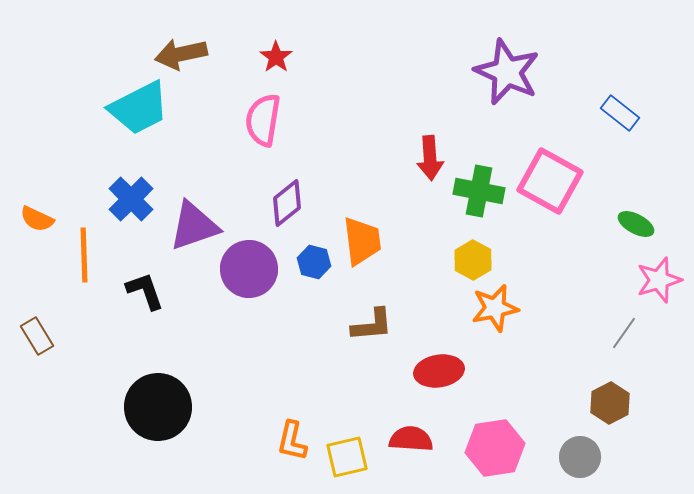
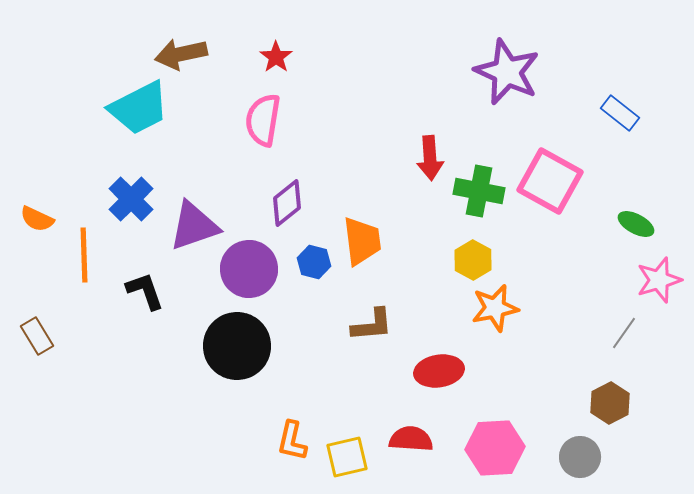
black circle: moved 79 px right, 61 px up
pink hexagon: rotated 6 degrees clockwise
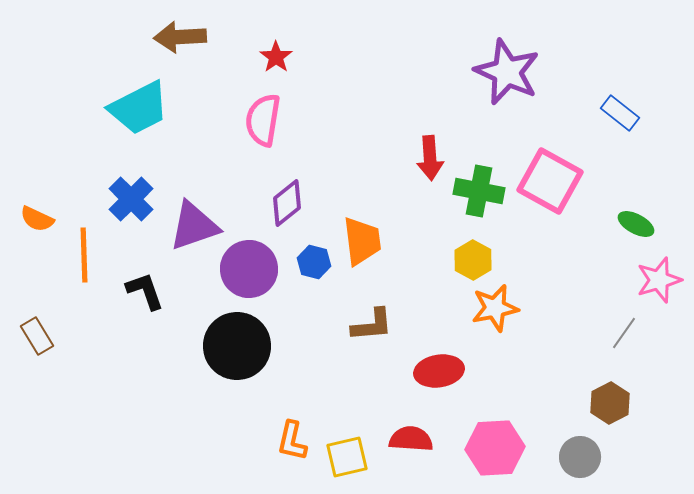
brown arrow: moved 1 px left, 17 px up; rotated 9 degrees clockwise
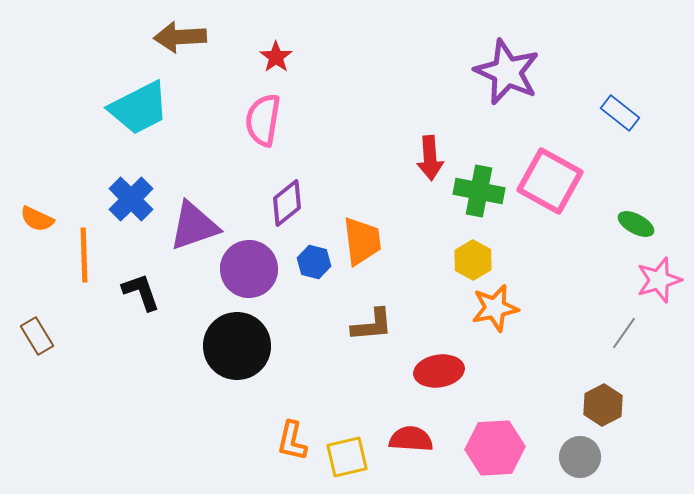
black L-shape: moved 4 px left, 1 px down
brown hexagon: moved 7 px left, 2 px down
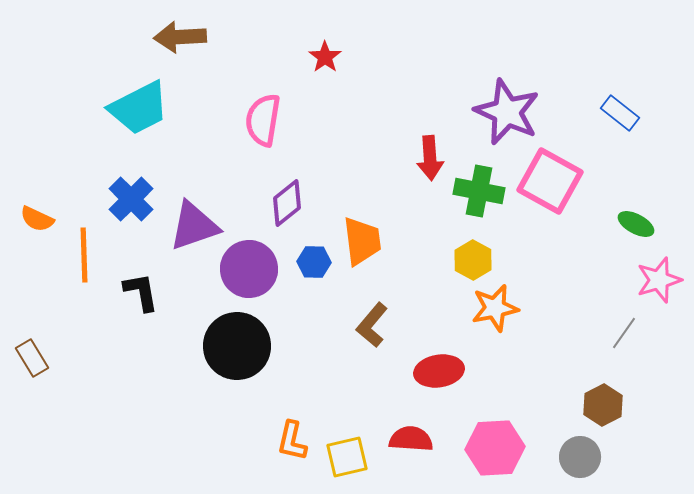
red star: moved 49 px right
purple star: moved 40 px down
blue hexagon: rotated 12 degrees counterclockwise
black L-shape: rotated 9 degrees clockwise
brown L-shape: rotated 135 degrees clockwise
brown rectangle: moved 5 px left, 22 px down
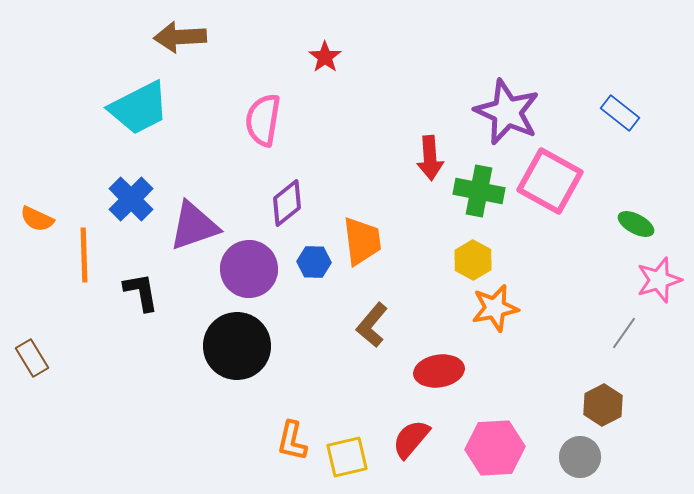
red semicircle: rotated 54 degrees counterclockwise
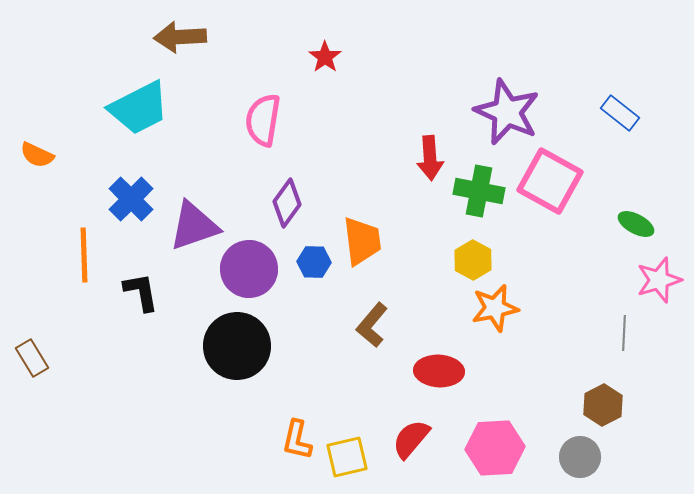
purple diamond: rotated 15 degrees counterclockwise
orange semicircle: moved 64 px up
gray line: rotated 32 degrees counterclockwise
red ellipse: rotated 12 degrees clockwise
orange L-shape: moved 5 px right, 1 px up
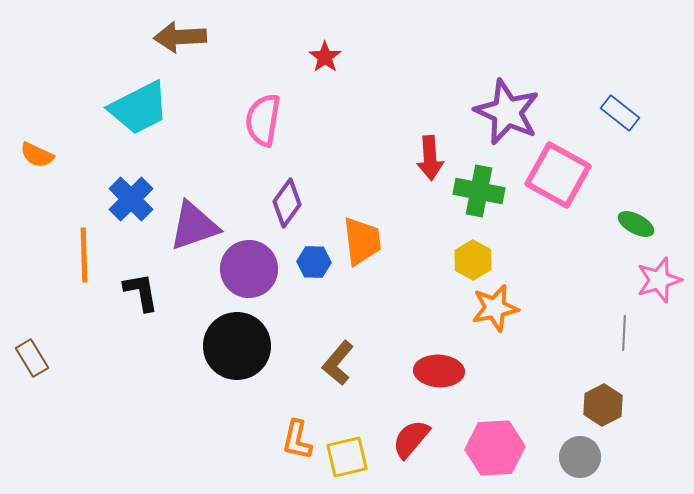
pink square: moved 8 px right, 6 px up
brown L-shape: moved 34 px left, 38 px down
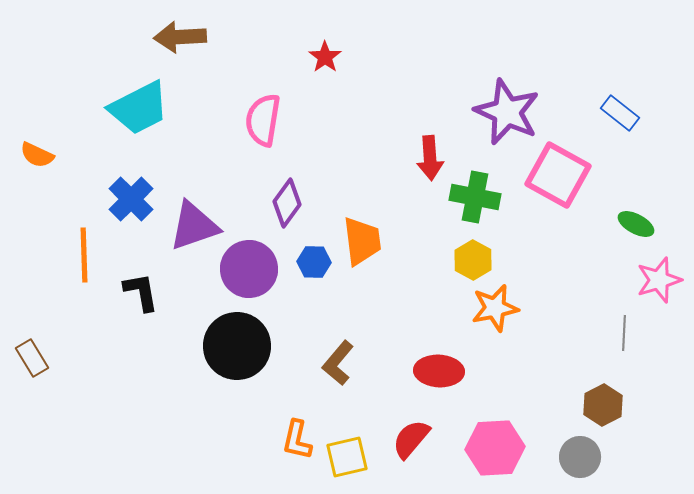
green cross: moved 4 px left, 6 px down
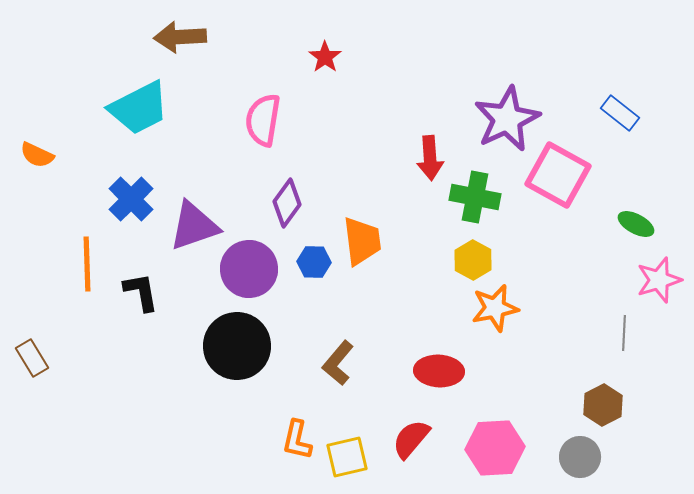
purple star: moved 7 px down; rotated 22 degrees clockwise
orange line: moved 3 px right, 9 px down
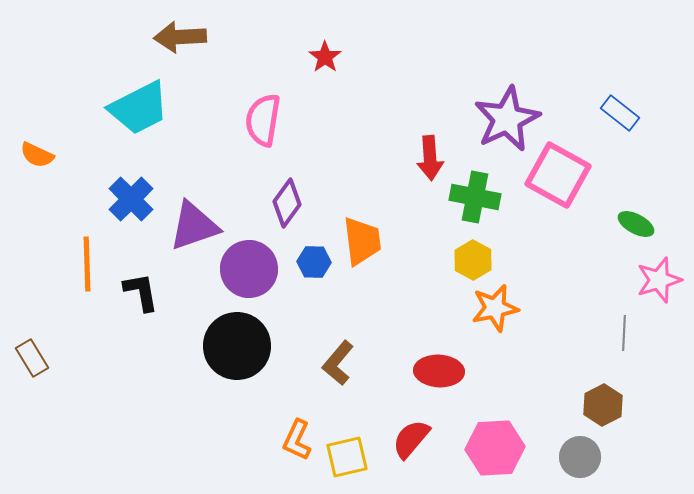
orange L-shape: rotated 12 degrees clockwise
